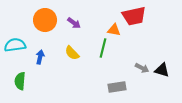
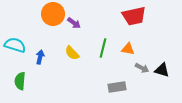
orange circle: moved 8 px right, 6 px up
orange triangle: moved 14 px right, 19 px down
cyan semicircle: rotated 25 degrees clockwise
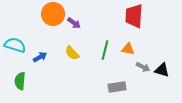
red trapezoid: rotated 105 degrees clockwise
green line: moved 2 px right, 2 px down
blue arrow: rotated 48 degrees clockwise
gray arrow: moved 1 px right, 1 px up
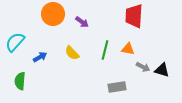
purple arrow: moved 8 px right, 1 px up
cyan semicircle: moved 3 px up; rotated 65 degrees counterclockwise
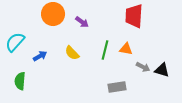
orange triangle: moved 2 px left
blue arrow: moved 1 px up
